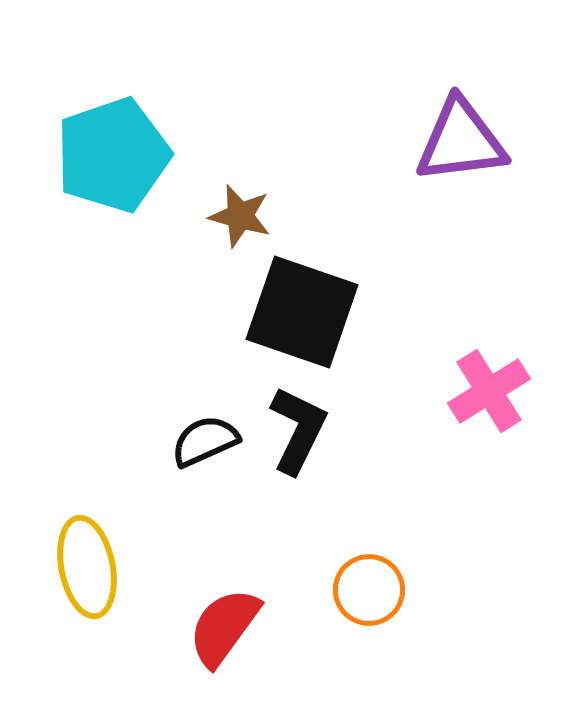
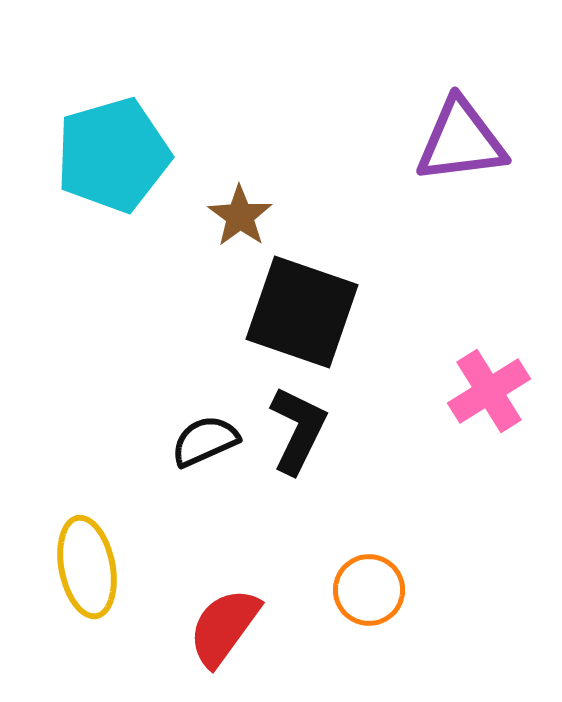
cyan pentagon: rotated 3 degrees clockwise
brown star: rotated 20 degrees clockwise
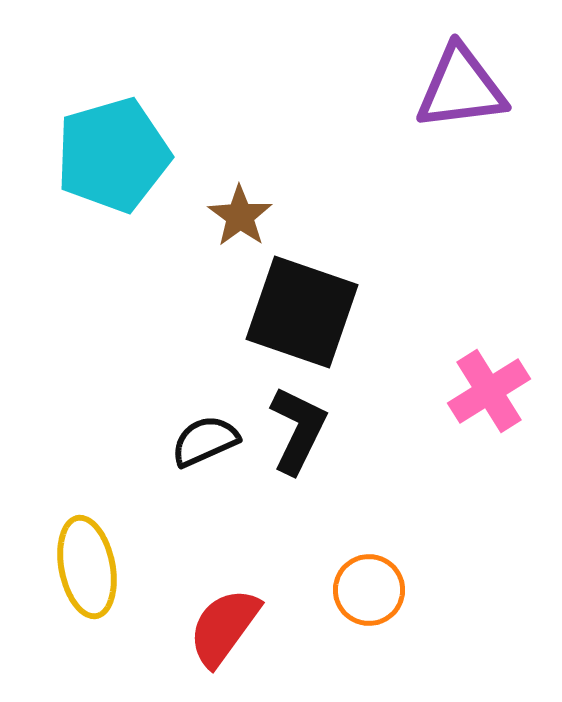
purple triangle: moved 53 px up
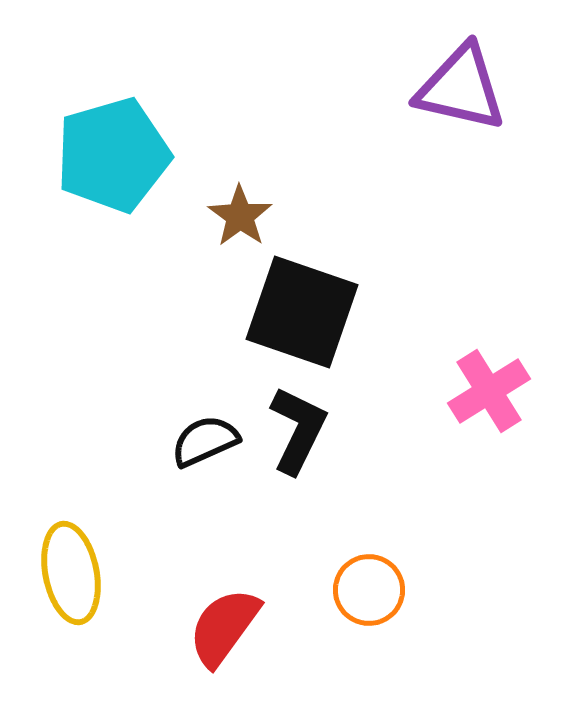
purple triangle: rotated 20 degrees clockwise
yellow ellipse: moved 16 px left, 6 px down
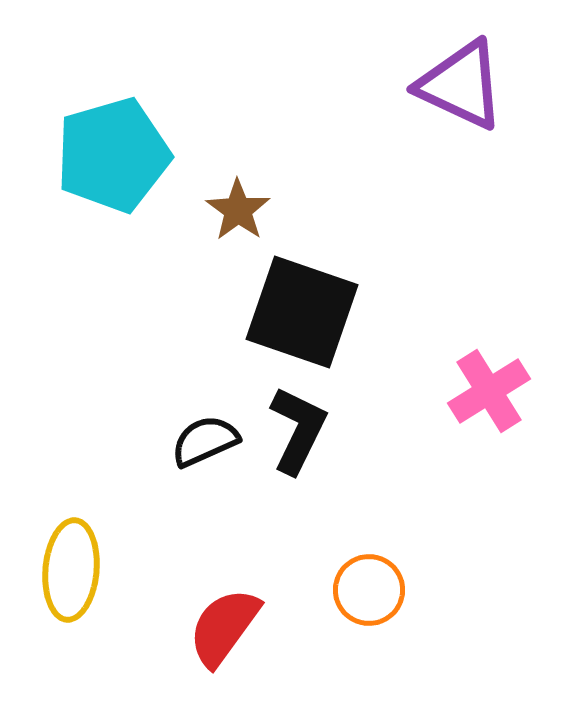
purple triangle: moved 3 px up; rotated 12 degrees clockwise
brown star: moved 2 px left, 6 px up
yellow ellipse: moved 3 px up; rotated 16 degrees clockwise
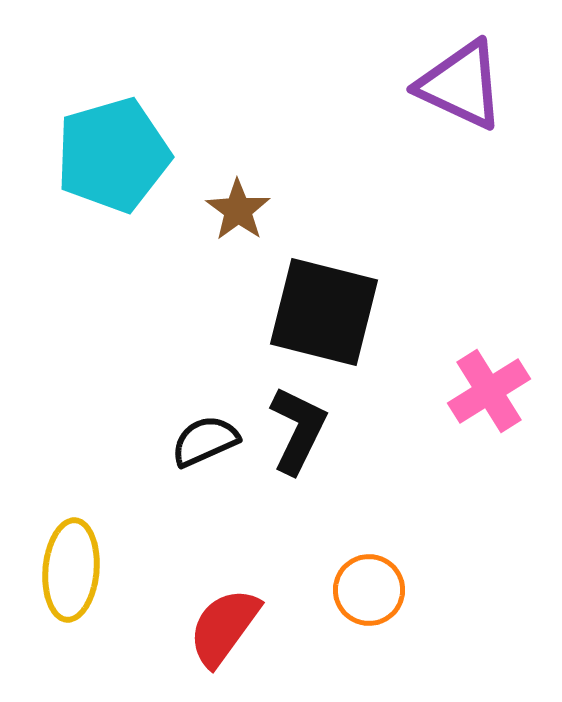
black square: moved 22 px right; rotated 5 degrees counterclockwise
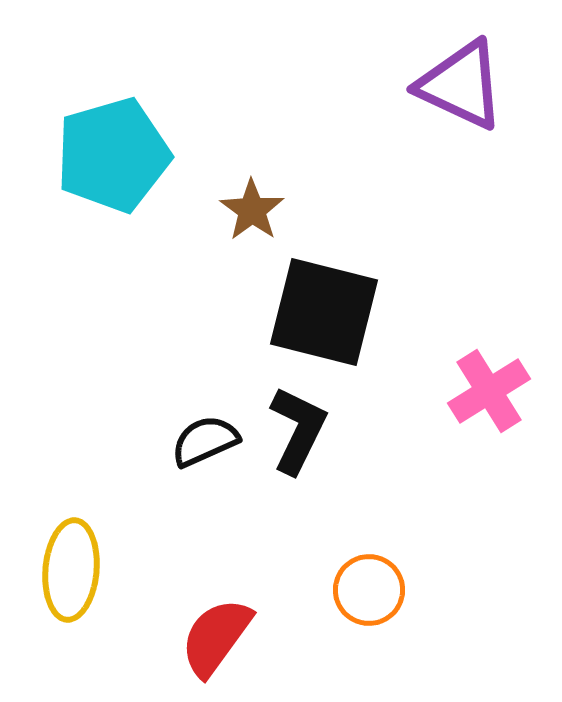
brown star: moved 14 px right
red semicircle: moved 8 px left, 10 px down
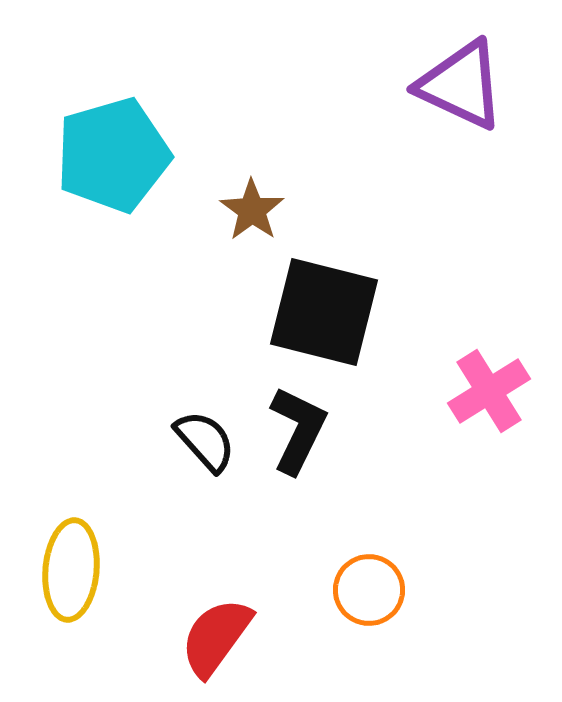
black semicircle: rotated 72 degrees clockwise
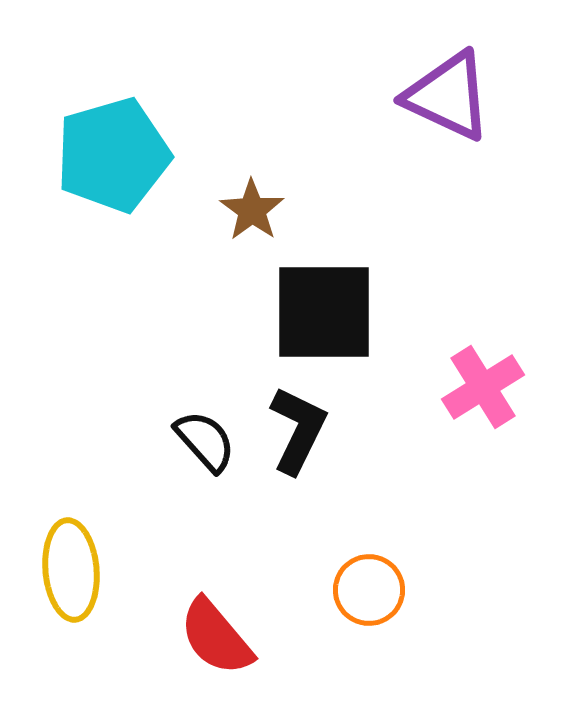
purple triangle: moved 13 px left, 11 px down
black square: rotated 14 degrees counterclockwise
pink cross: moved 6 px left, 4 px up
yellow ellipse: rotated 10 degrees counterclockwise
red semicircle: rotated 76 degrees counterclockwise
